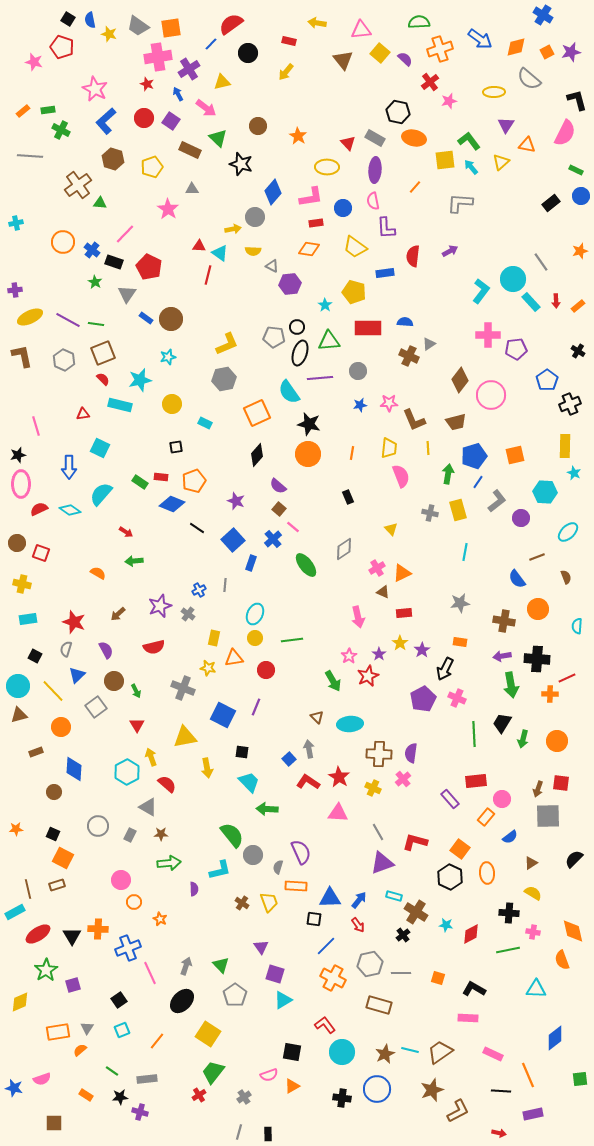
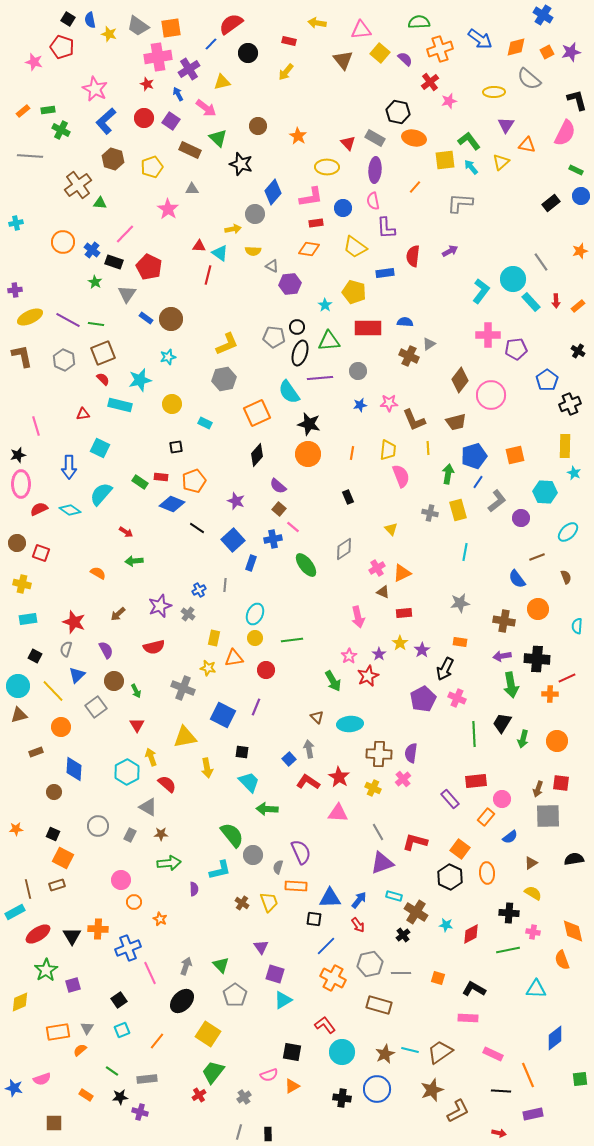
gray circle at (255, 217): moved 3 px up
yellow trapezoid at (389, 448): moved 1 px left, 2 px down
blue cross at (273, 539): rotated 30 degrees clockwise
black semicircle at (574, 859): rotated 36 degrees clockwise
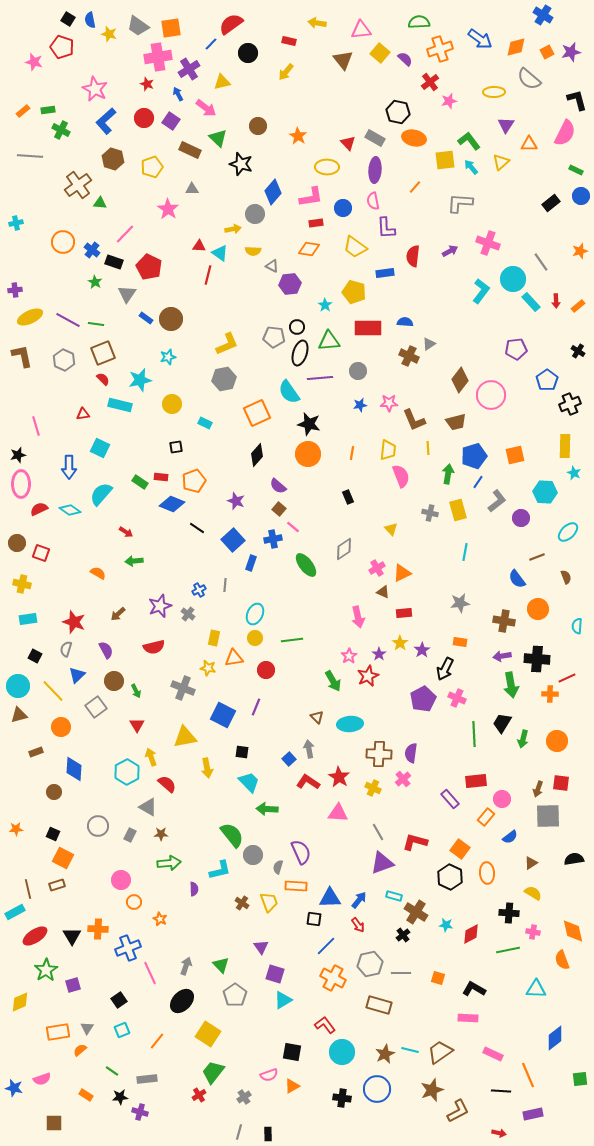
orange triangle at (527, 145): moved 2 px right, 1 px up; rotated 12 degrees counterclockwise
pink cross at (488, 335): moved 92 px up; rotated 20 degrees clockwise
red ellipse at (38, 934): moved 3 px left, 2 px down
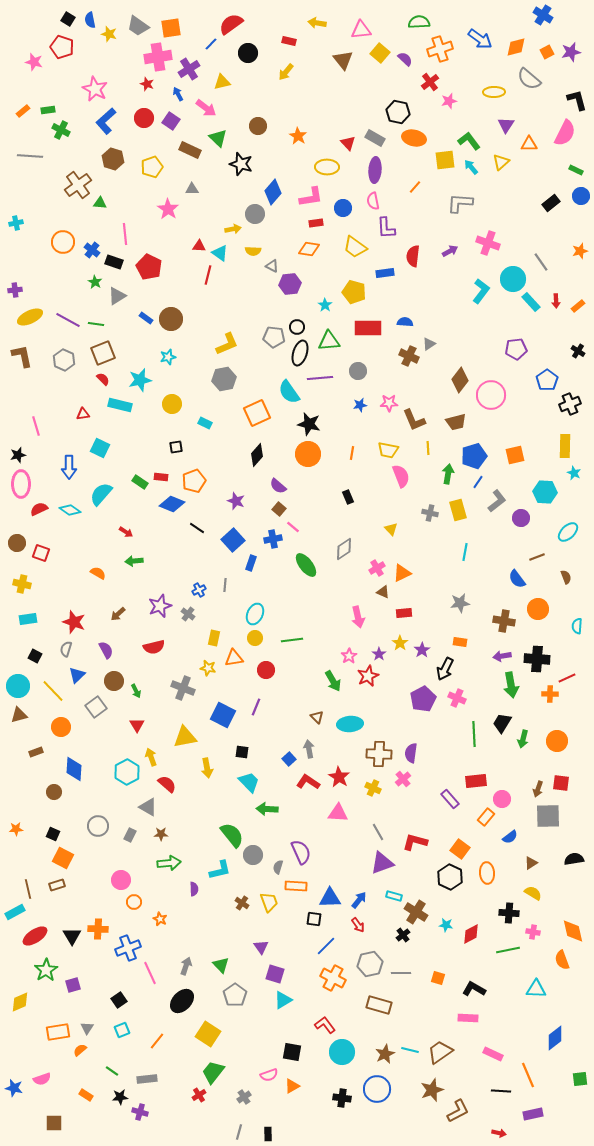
pink line at (125, 234): rotated 50 degrees counterclockwise
gray triangle at (127, 294): moved 10 px left, 2 px down; rotated 24 degrees clockwise
yellow trapezoid at (388, 450): rotated 95 degrees clockwise
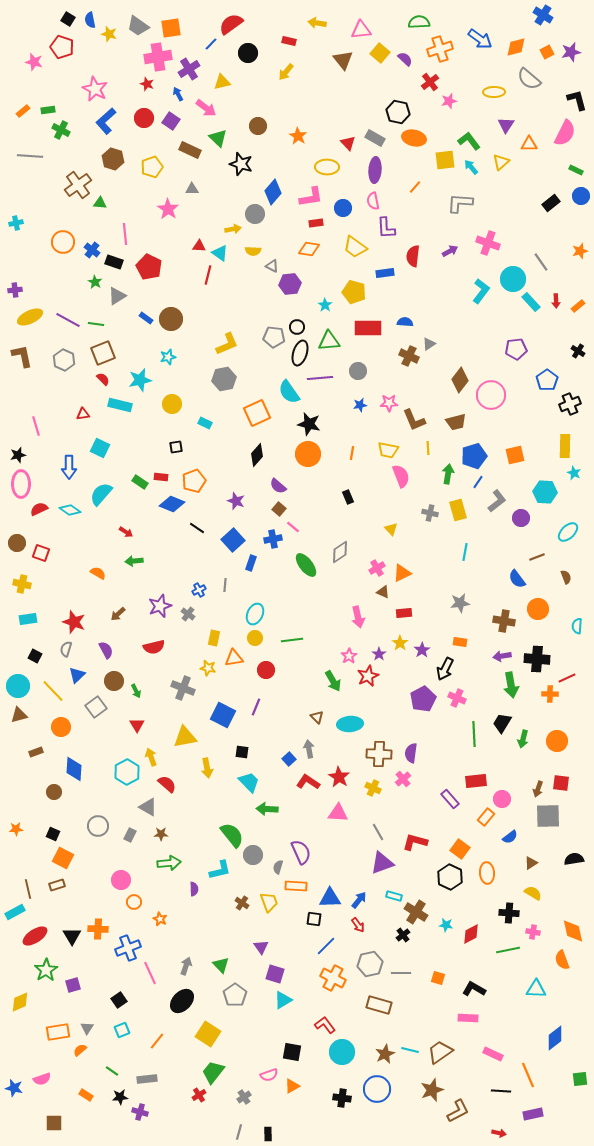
gray diamond at (344, 549): moved 4 px left, 3 px down
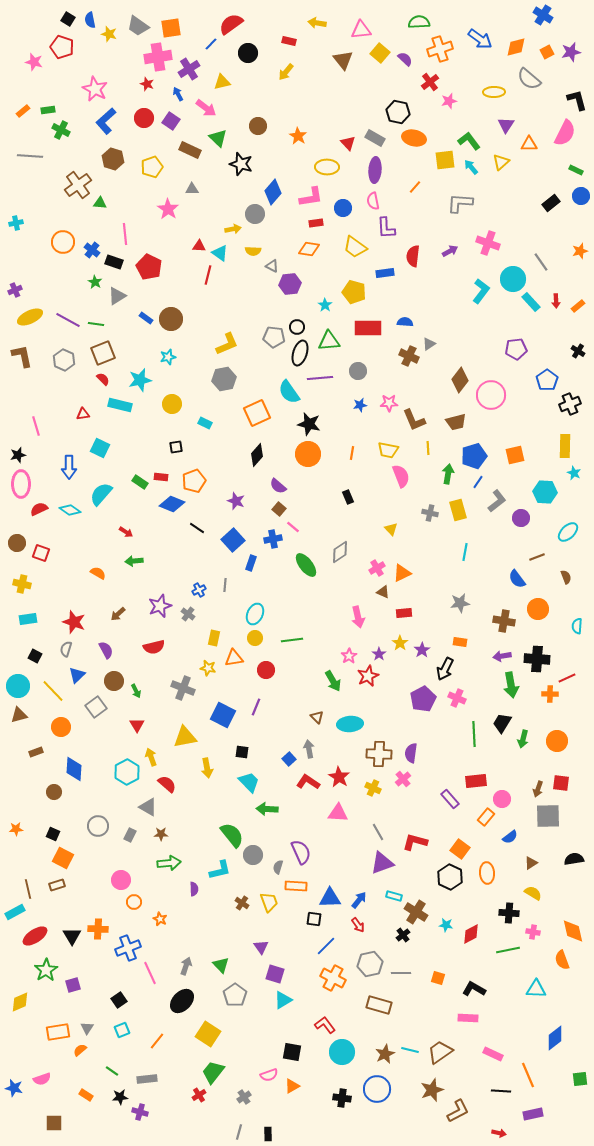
purple cross at (15, 290): rotated 16 degrees counterclockwise
